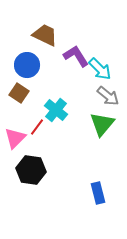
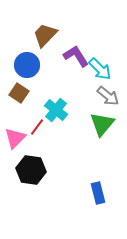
brown trapezoid: rotated 72 degrees counterclockwise
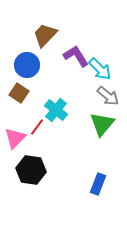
blue rectangle: moved 9 px up; rotated 35 degrees clockwise
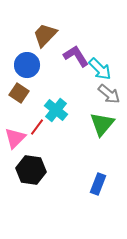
gray arrow: moved 1 px right, 2 px up
